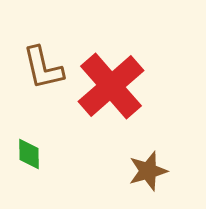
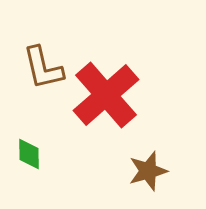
red cross: moved 5 px left, 9 px down
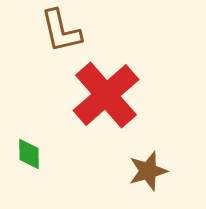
brown L-shape: moved 18 px right, 37 px up
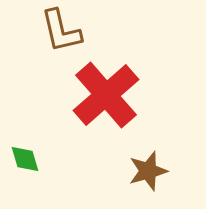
green diamond: moved 4 px left, 5 px down; rotated 16 degrees counterclockwise
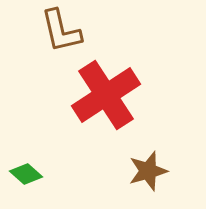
red cross: rotated 8 degrees clockwise
green diamond: moved 1 px right, 15 px down; rotated 32 degrees counterclockwise
